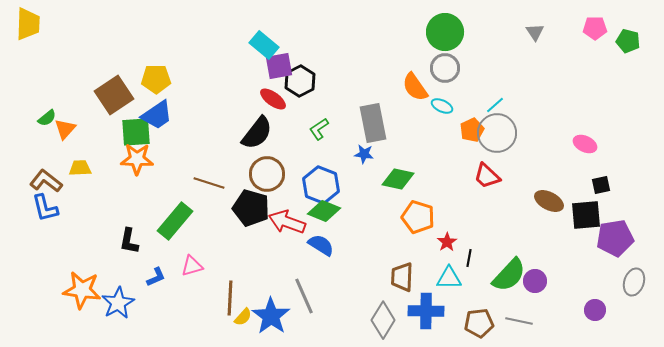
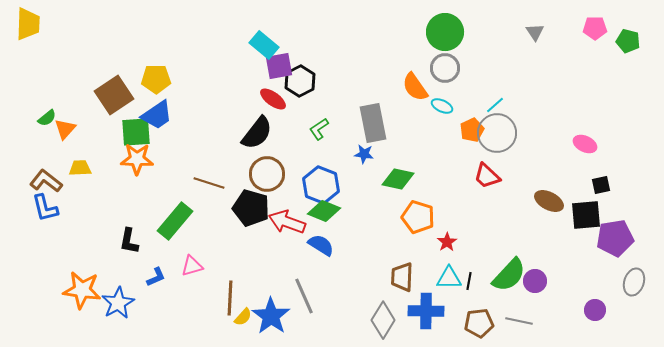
black line at (469, 258): moved 23 px down
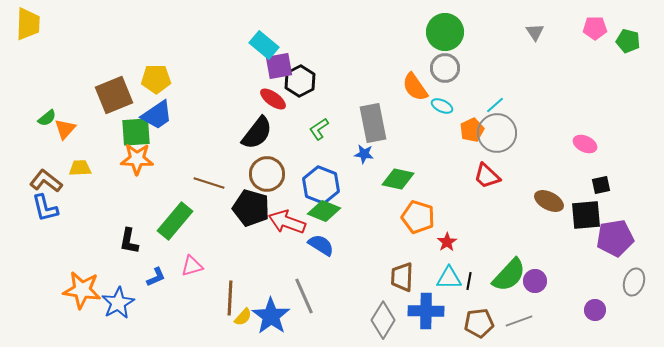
brown square at (114, 95): rotated 12 degrees clockwise
gray line at (519, 321): rotated 32 degrees counterclockwise
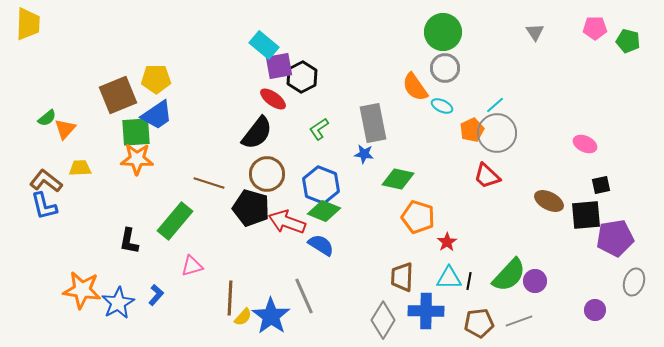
green circle at (445, 32): moved 2 px left
black hexagon at (300, 81): moved 2 px right, 4 px up
brown square at (114, 95): moved 4 px right
blue L-shape at (45, 208): moved 1 px left, 2 px up
blue L-shape at (156, 277): moved 18 px down; rotated 25 degrees counterclockwise
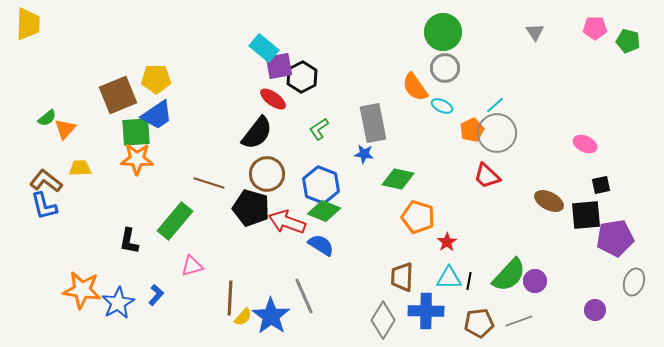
cyan rectangle at (264, 45): moved 3 px down
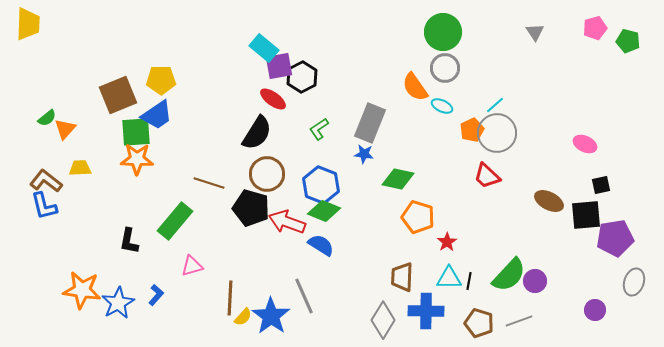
pink pentagon at (595, 28): rotated 15 degrees counterclockwise
yellow pentagon at (156, 79): moved 5 px right, 1 px down
gray rectangle at (373, 123): moved 3 px left; rotated 33 degrees clockwise
black semicircle at (257, 133): rotated 6 degrees counterclockwise
brown pentagon at (479, 323): rotated 24 degrees clockwise
